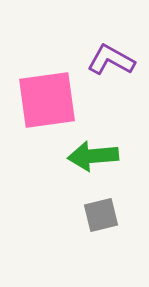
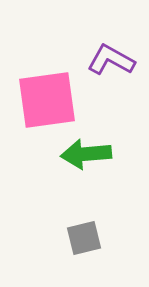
green arrow: moved 7 px left, 2 px up
gray square: moved 17 px left, 23 px down
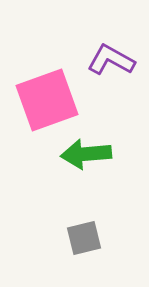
pink square: rotated 12 degrees counterclockwise
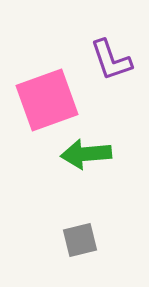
purple L-shape: rotated 138 degrees counterclockwise
gray square: moved 4 px left, 2 px down
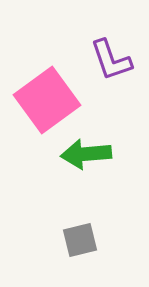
pink square: rotated 16 degrees counterclockwise
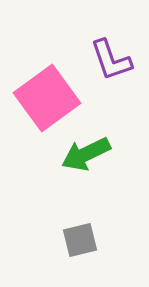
pink square: moved 2 px up
green arrow: rotated 21 degrees counterclockwise
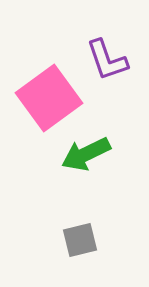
purple L-shape: moved 4 px left
pink square: moved 2 px right
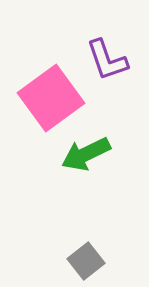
pink square: moved 2 px right
gray square: moved 6 px right, 21 px down; rotated 24 degrees counterclockwise
